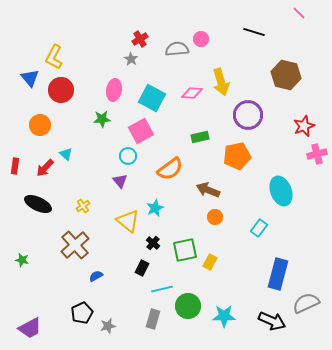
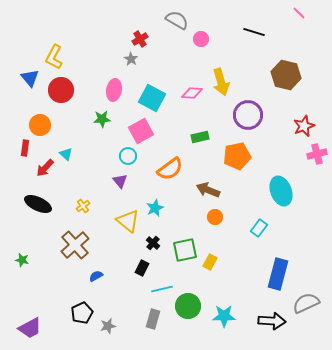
gray semicircle at (177, 49): moved 29 px up; rotated 35 degrees clockwise
red rectangle at (15, 166): moved 10 px right, 18 px up
black arrow at (272, 321): rotated 20 degrees counterclockwise
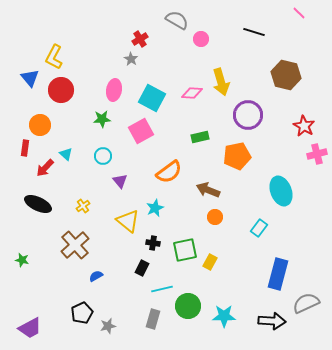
red star at (304, 126): rotated 20 degrees counterclockwise
cyan circle at (128, 156): moved 25 px left
orange semicircle at (170, 169): moved 1 px left, 3 px down
black cross at (153, 243): rotated 32 degrees counterclockwise
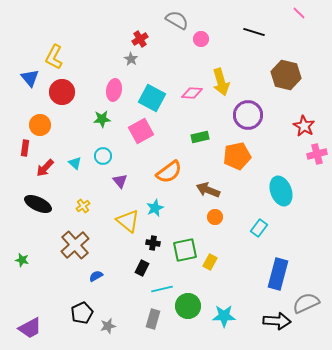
red circle at (61, 90): moved 1 px right, 2 px down
cyan triangle at (66, 154): moved 9 px right, 9 px down
black arrow at (272, 321): moved 5 px right
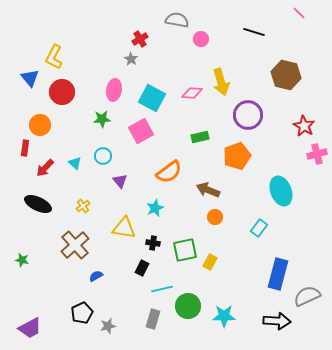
gray semicircle at (177, 20): rotated 20 degrees counterclockwise
orange pentagon at (237, 156): rotated 8 degrees counterclockwise
yellow triangle at (128, 221): moved 4 px left, 7 px down; rotated 30 degrees counterclockwise
gray semicircle at (306, 303): moved 1 px right, 7 px up
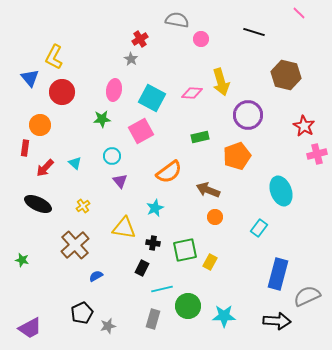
cyan circle at (103, 156): moved 9 px right
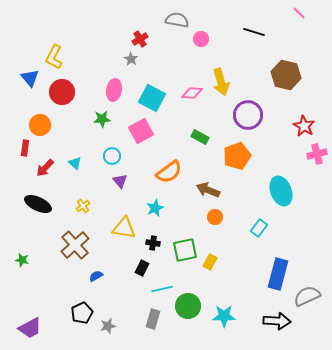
green rectangle at (200, 137): rotated 42 degrees clockwise
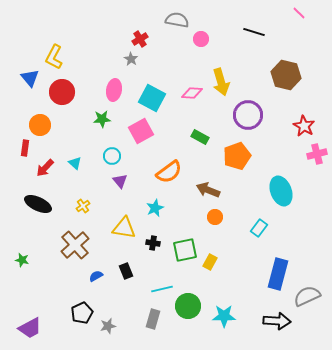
black rectangle at (142, 268): moved 16 px left, 3 px down; rotated 49 degrees counterclockwise
